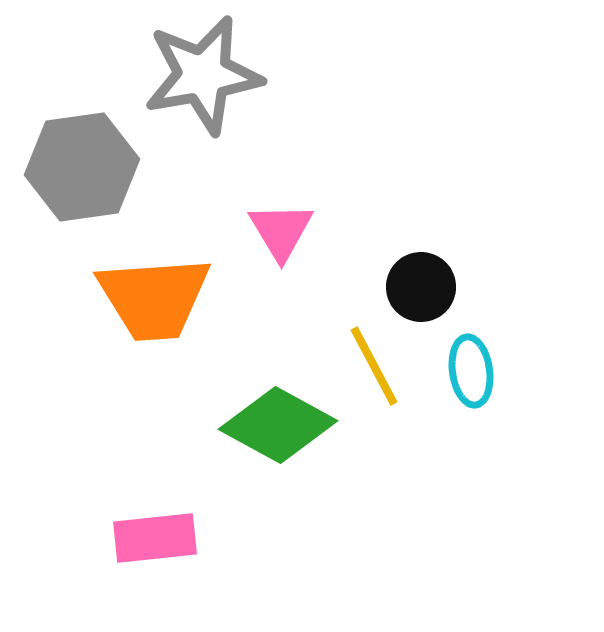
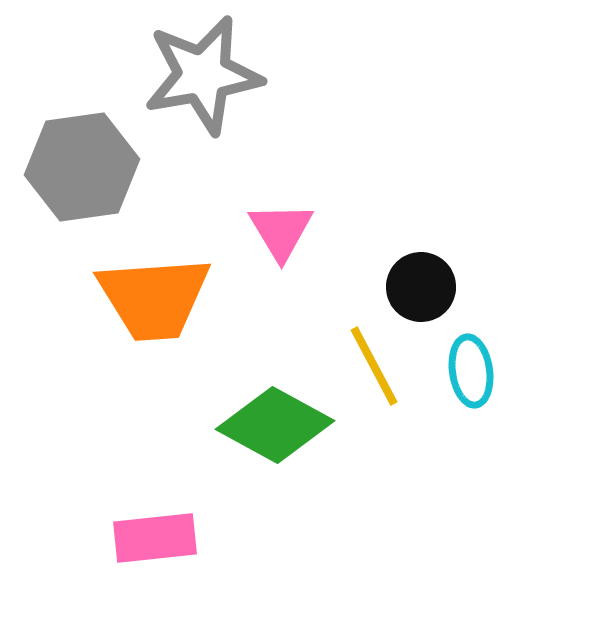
green diamond: moved 3 px left
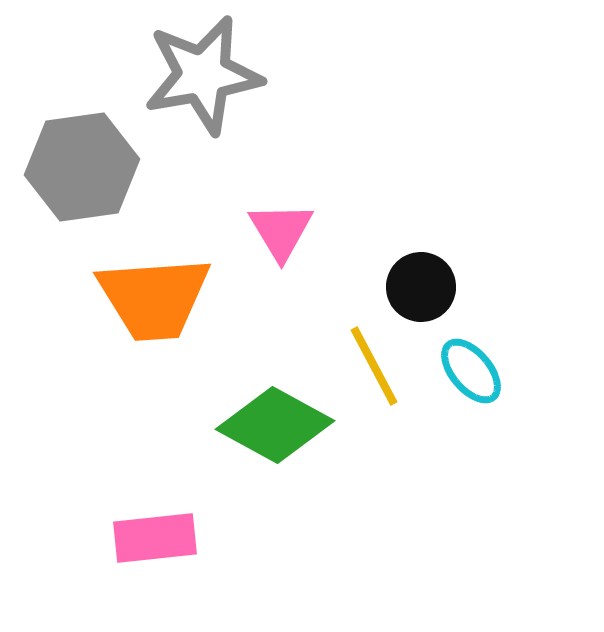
cyan ellipse: rotated 32 degrees counterclockwise
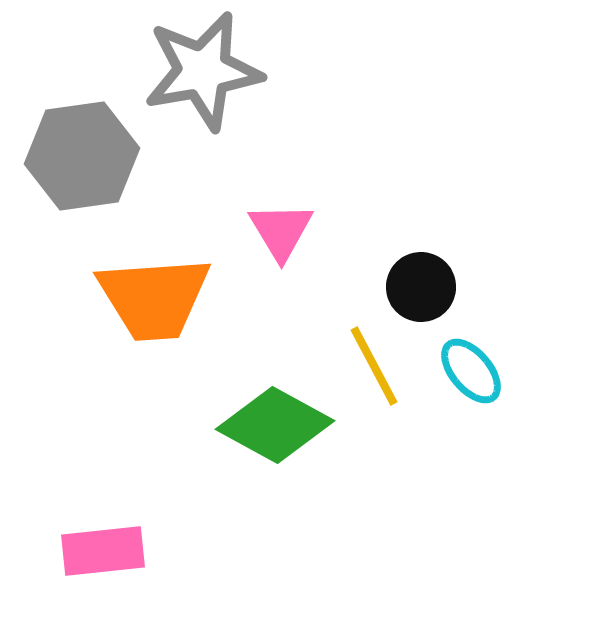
gray star: moved 4 px up
gray hexagon: moved 11 px up
pink rectangle: moved 52 px left, 13 px down
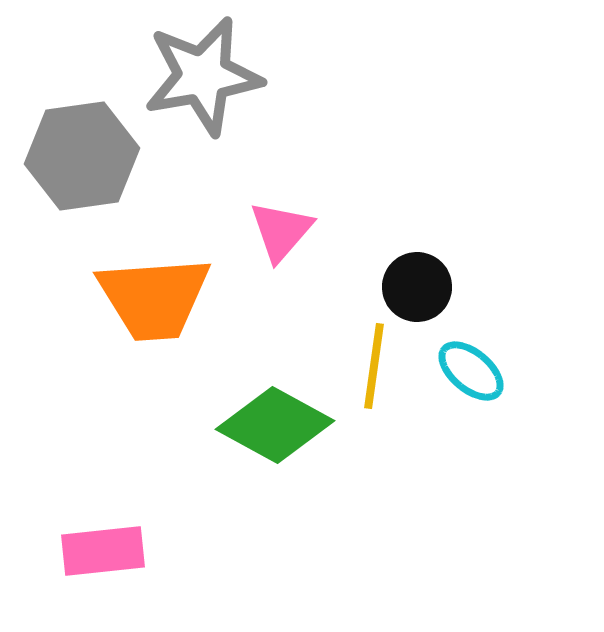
gray star: moved 5 px down
pink triangle: rotated 12 degrees clockwise
black circle: moved 4 px left
yellow line: rotated 36 degrees clockwise
cyan ellipse: rotated 10 degrees counterclockwise
